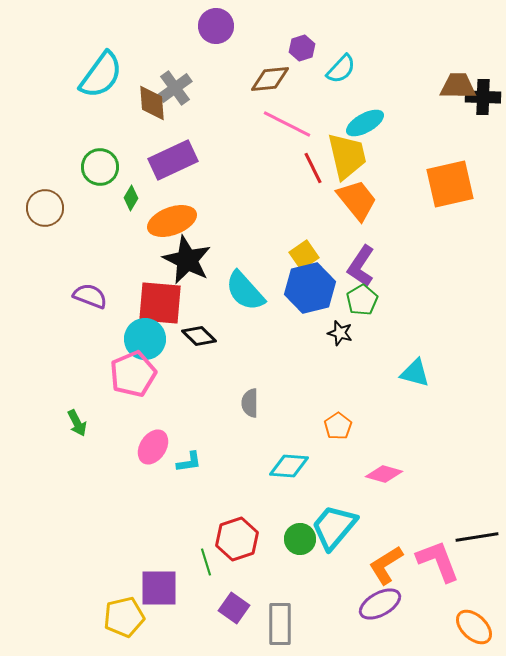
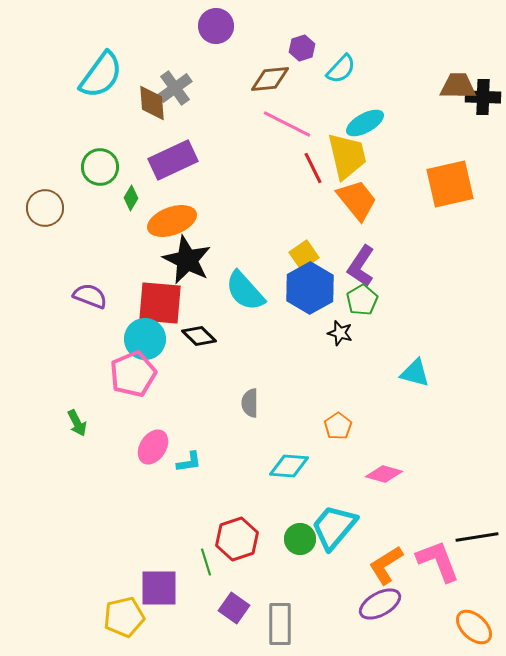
blue hexagon at (310, 288): rotated 15 degrees counterclockwise
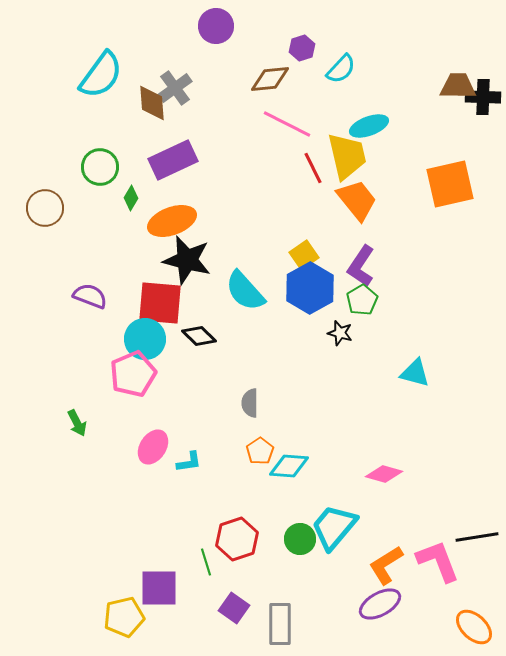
cyan ellipse at (365, 123): moved 4 px right, 3 px down; rotated 9 degrees clockwise
black star at (187, 260): rotated 12 degrees counterclockwise
orange pentagon at (338, 426): moved 78 px left, 25 px down
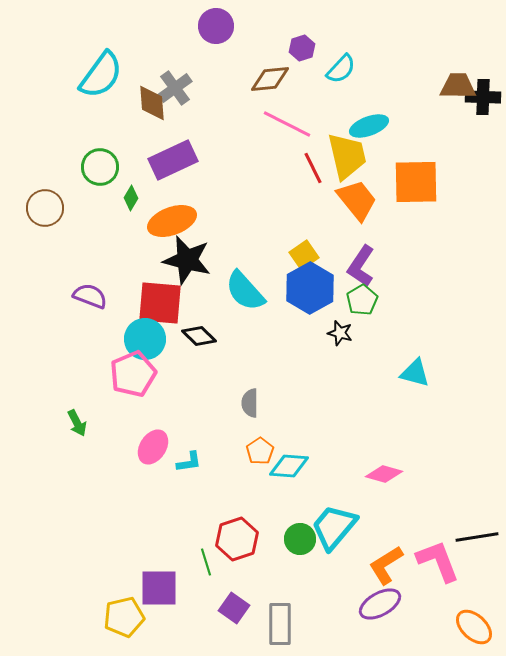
orange square at (450, 184): moved 34 px left, 2 px up; rotated 12 degrees clockwise
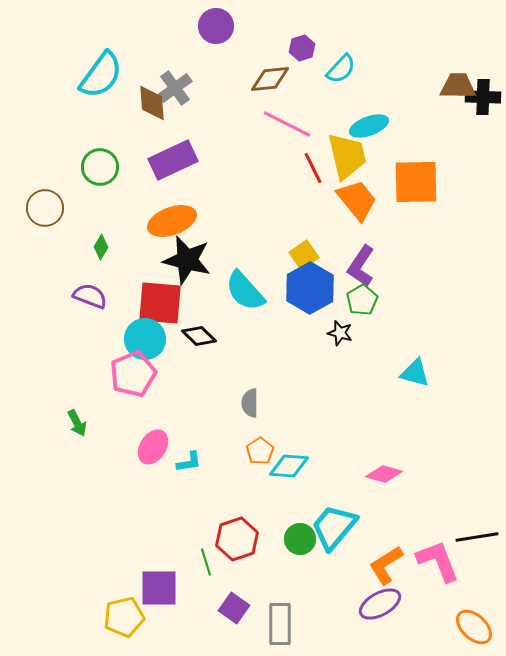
green diamond at (131, 198): moved 30 px left, 49 px down
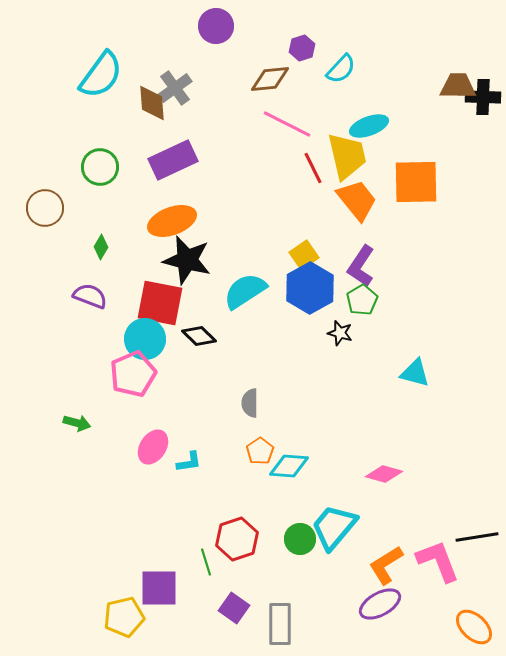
cyan semicircle at (245, 291): rotated 99 degrees clockwise
red square at (160, 303): rotated 6 degrees clockwise
green arrow at (77, 423): rotated 48 degrees counterclockwise
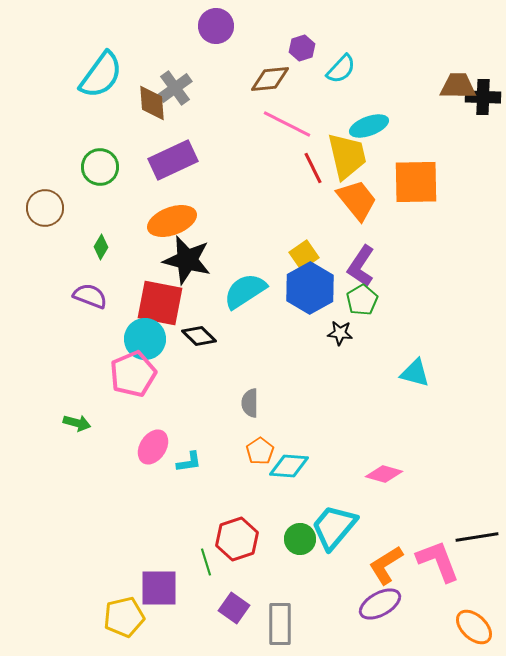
black star at (340, 333): rotated 10 degrees counterclockwise
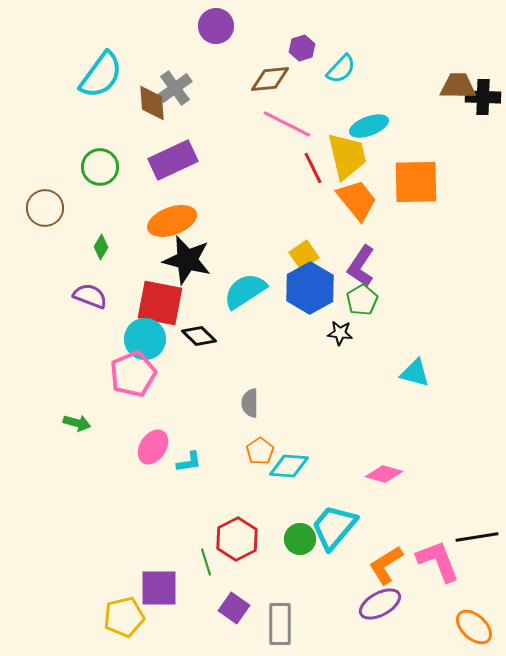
red hexagon at (237, 539): rotated 9 degrees counterclockwise
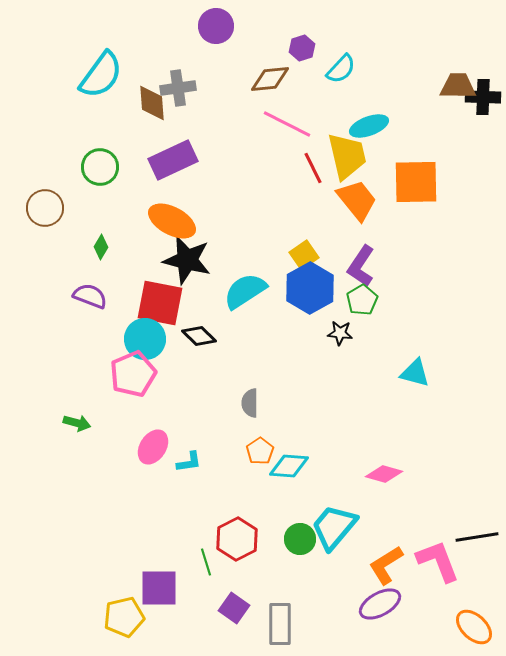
gray cross at (175, 88): moved 3 px right; rotated 28 degrees clockwise
orange ellipse at (172, 221): rotated 48 degrees clockwise
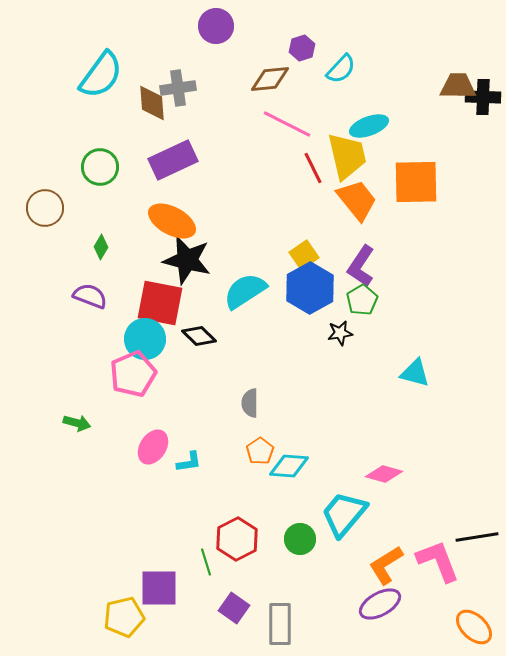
black star at (340, 333): rotated 15 degrees counterclockwise
cyan trapezoid at (334, 527): moved 10 px right, 13 px up
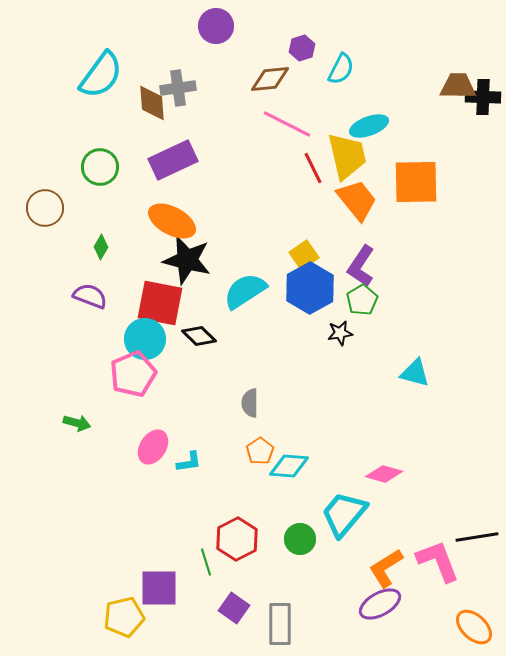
cyan semicircle at (341, 69): rotated 16 degrees counterclockwise
orange L-shape at (386, 565): moved 3 px down
